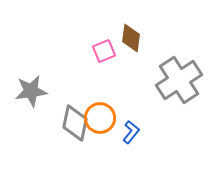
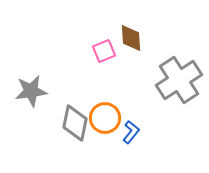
brown diamond: rotated 12 degrees counterclockwise
orange circle: moved 5 px right
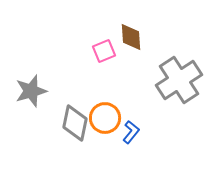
brown diamond: moved 1 px up
gray star: rotated 8 degrees counterclockwise
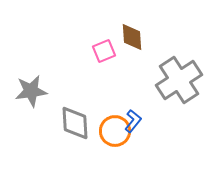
brown diamond: moved 1 px right
gray star: rotated 8 degrees clockwise
orange circle: moved 10 px right, 13 px down
gray diamond: rotated 15 degrees counterclockwise
blue L-shape: moved 2 px right, 11 px up
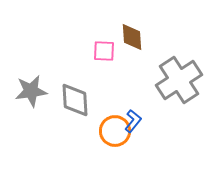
pink square: rotated 25 degrees clockwise
gray diamond: moved 23 px up
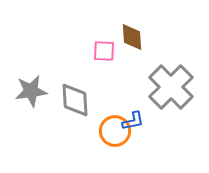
gray cross: moved 8 px left, 7 px down; rotated 12 degrees counterclockwise
blue L-shape: rotated 40 degrees clockwise
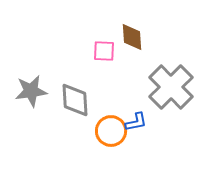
blue L-shape: moved 3 px right, 1 px down
orange circle: moved 4 px left
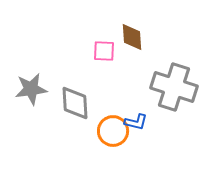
gray cross: moved 3 px right; rotated 27 degrees counterclockwise
gray star: moved 2 px up
gray diamond: moved 3 px down
blue L-shape: rotated 25 degrees clockwise
orange circle: moved 2 px right
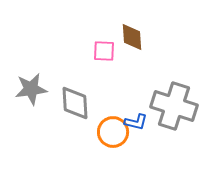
gray cross: moved 19 px down
orange circle: moved 1 px down
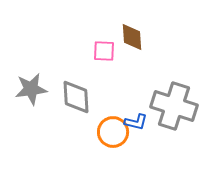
gray diamond: moved 1 px right, 6 px up
